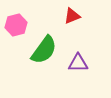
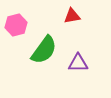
red triangle: rotated 12 degrees clockwise
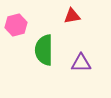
green semicircle: rotated 144 degrees clockwise
purple triangle: moved 3 px right
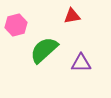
green semicircle: rotated 48 degrees clockwise
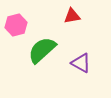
green semicircle: moved 2 px left
purple triangle: rotated 30 degrees clockwise
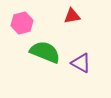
pink hexagon: moved 6 px right, 2 px up
green semicircle: moved 3 px right, 2 px down; rotated 64 degrees clockwise
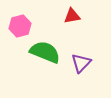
pink hexagon: moved 2 px left, 3 px down
purple triangle: rotated 45 degrees clockwise
